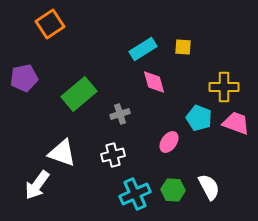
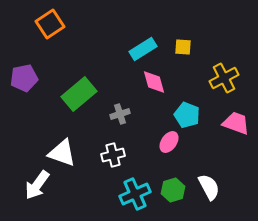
yellow cross: moved 9 px up; rotated 28 degrees counterclockwise
cyan pentagon: moved 12 px left, 3 px up
green hexagon: rotated 20 degrees counterclockwise
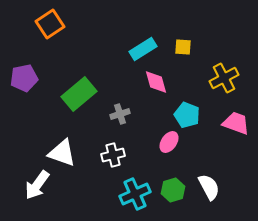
pink diamond: moved 2 px right
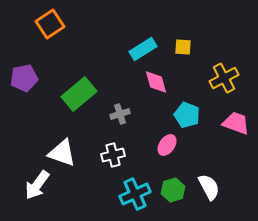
pink ellipse: moved 2 px left, 3 px down
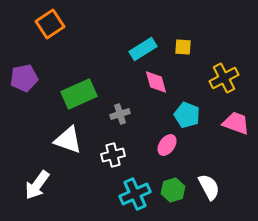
green rectangle: rotated 16 degrees clockwise
white triangle: moved 6 px right, 13 px up
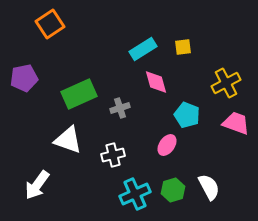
yellow square: rotated 12 degrees counterclockwise
yellow cross: moved 2 px right, 5 px down
gray cross: moved 6 px up
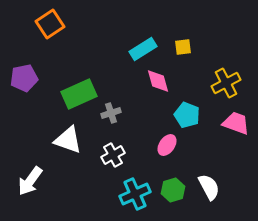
pink diamond: moved 2 px right, 1 px up
gray cross: moved 9 px left, 5 px down
white cross: rotated 15 degrees counterclockwise
white arrow: moved 7 px left, 4 px up
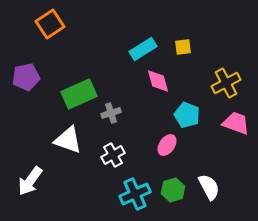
purple pentagon: moved 2 px right, 1 px up
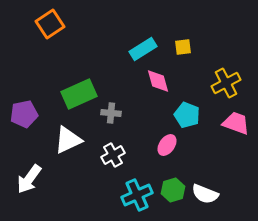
purple pentagon: moved 2 px left, 37 px down
gray cross: rotated 24 degrees clockwise
white triangle: rotated 44 degrees counterclockwise
white arrow: moved 1 px left, 2 px up
white semicircle: moved 4 px left, 7 px down; rotated 140 degrees clockwise
cyan cross: moved 2 px right, 1 px down
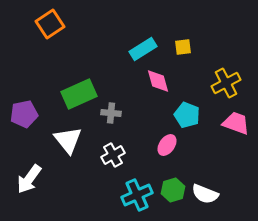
white triangle: rotated 44 degrees counterclockwise
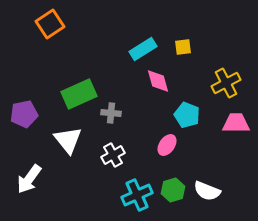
pink trapezoid: rotated 20 degrees counterclockwise
white semicircle: moved 2 px right, 3 px up
